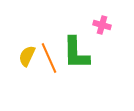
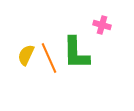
yellow semicircle: moved 1 px left, 1 px up
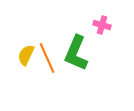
green L-shape: rotated 24 degrees clockwise
orange line: moved 2 px left
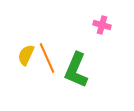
green L-shape: moved 17 px down
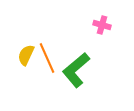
green L-shape: rotated 27 degrees clockwise
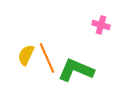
pink cross: moved 1 px left
green L-shape: rotated 63 degrees clockwise
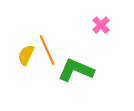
pink cross: rotated 30 degrees clockwise
orange line: moved 8 px up
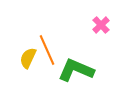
yellow semicircle: moved 2 px right, 3 px down
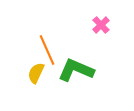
yellow semicircle: moved 8 px right, 15 px down
